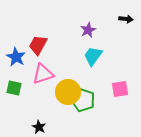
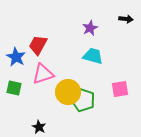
purple star: moved 2 px right, 2 px up
cyan trapezoid: rotated 70 degrees clockwise
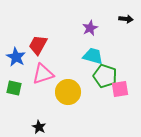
green pentagon: moved 22 px right, 24 px up
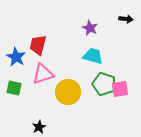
purple star: rotated 21 degrees counterclockwise
red trapezoid: rotated 15 degrees counterclockwise
green pentagon: moved 1 px left, 8 px down
black star: rotated 16 degrees clockwise
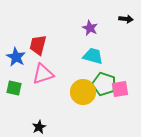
yellow circle: moved 15 px right
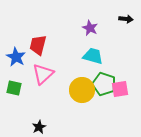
pink triangle: rotated 25 degrees counterclockwise
yellow circle: moved 1 px left, 2 px up
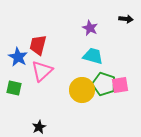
blue star: moved 2 px right
pink triangle: moved 1 px left, 3 px up
pink square: moved 4 px up
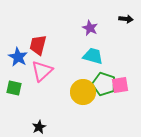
yellow circle: moved 1 px right, 2 px down
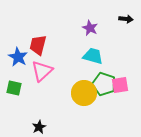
yellow circle: moved 1 px right, 1 px down
